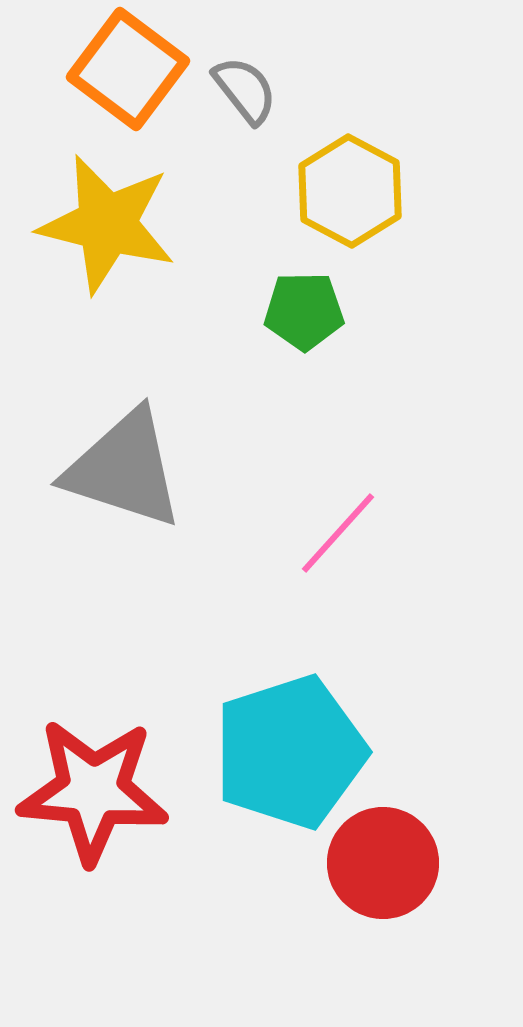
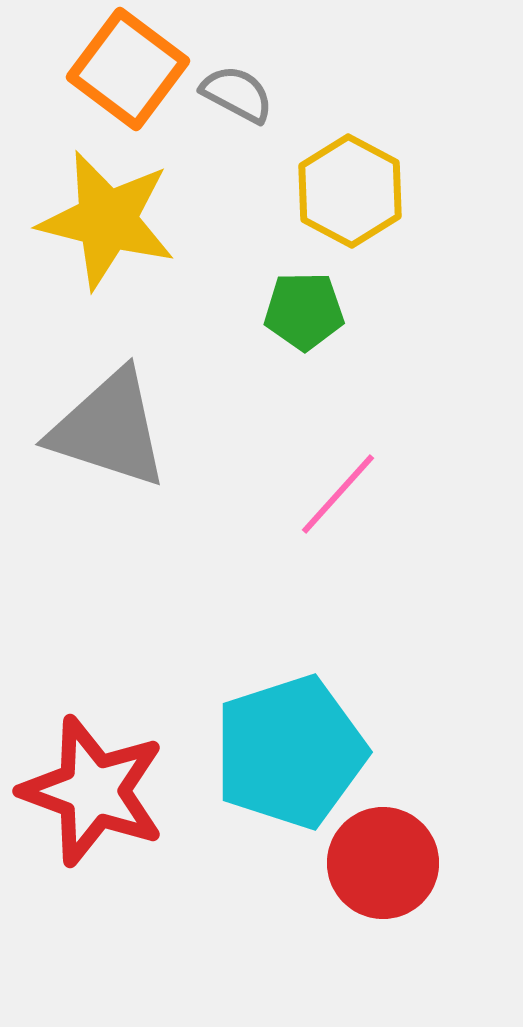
gray semicircle: moved 8 px left, 4 px down; rotated 24 degrees counterclockwise
yellow star: moved 4 px up
gray triangle: moved 15 px left, 40 px up
pink line: moved 39 px up
red star: rotated 15 degrees clockwise
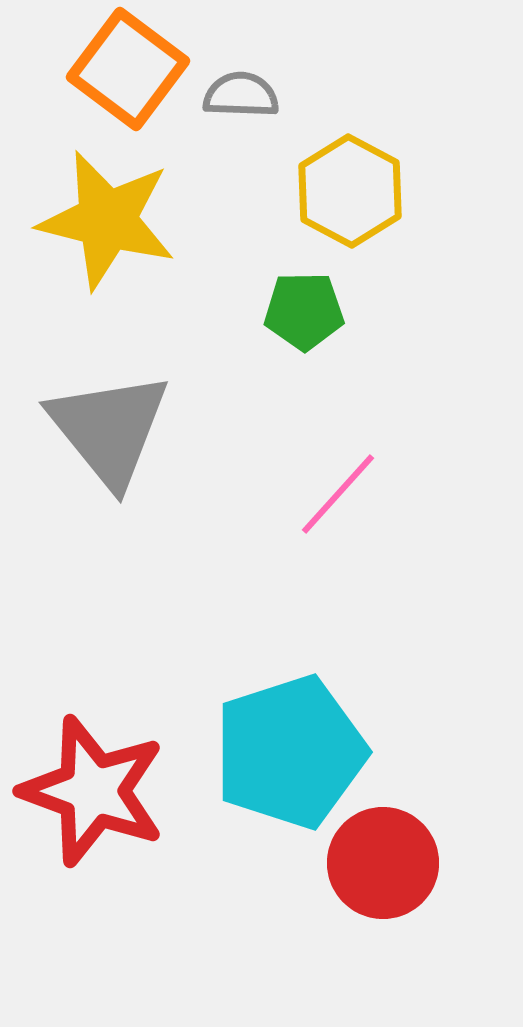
gray semicircle: moved 4 px right, 1 px down; rotated 26 degrees counterclockwise
gray triangle: rotated 33 degrees clockwise
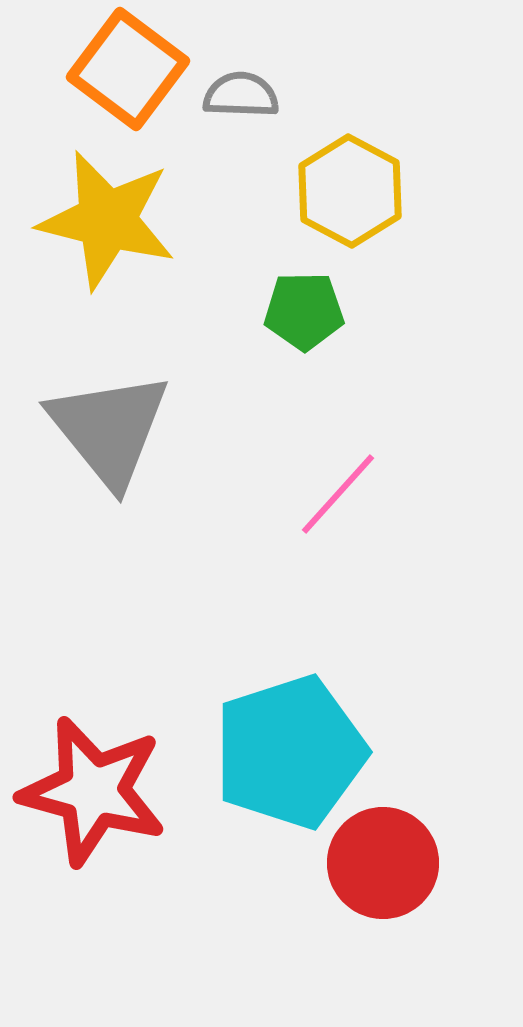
red star: rotated 5 degrees counterclockwise
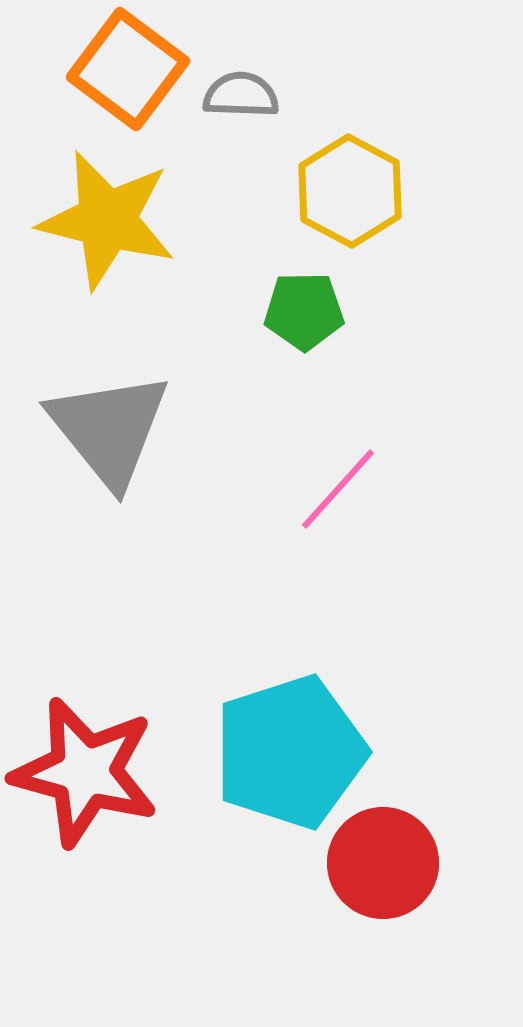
pink line: moved 5 px up
red star: moved 8 px left, 19 px up
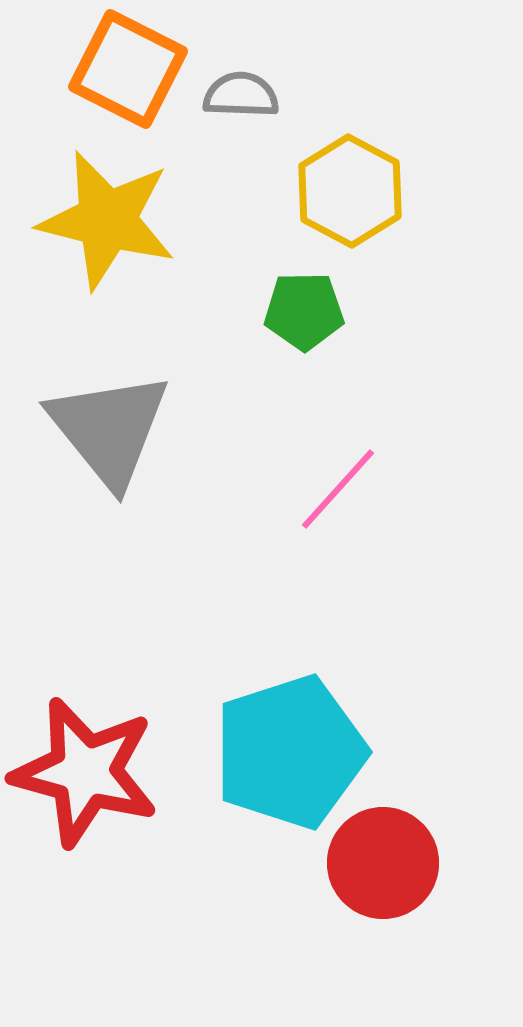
orange square: rotated 10 degrees counterclockwise
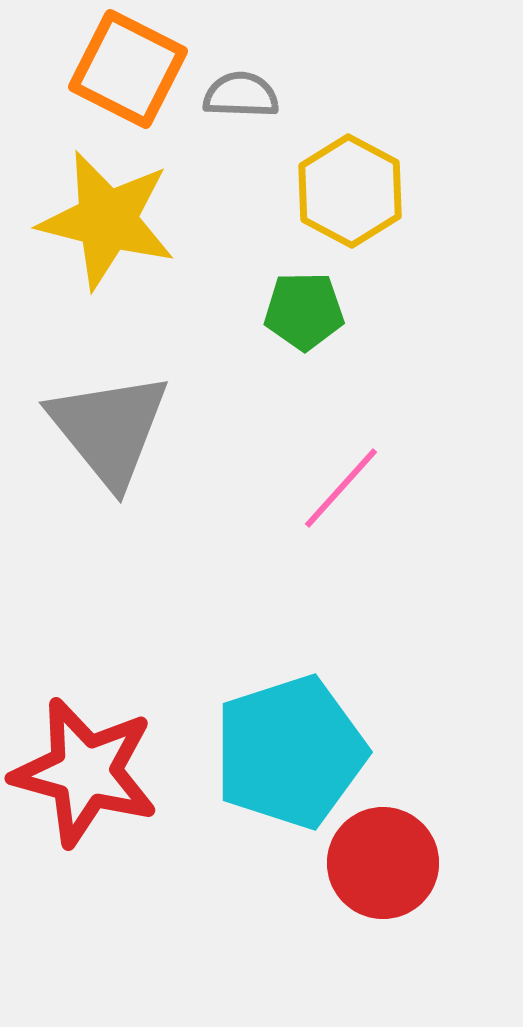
pink line: moved 3 px right, 1 px up
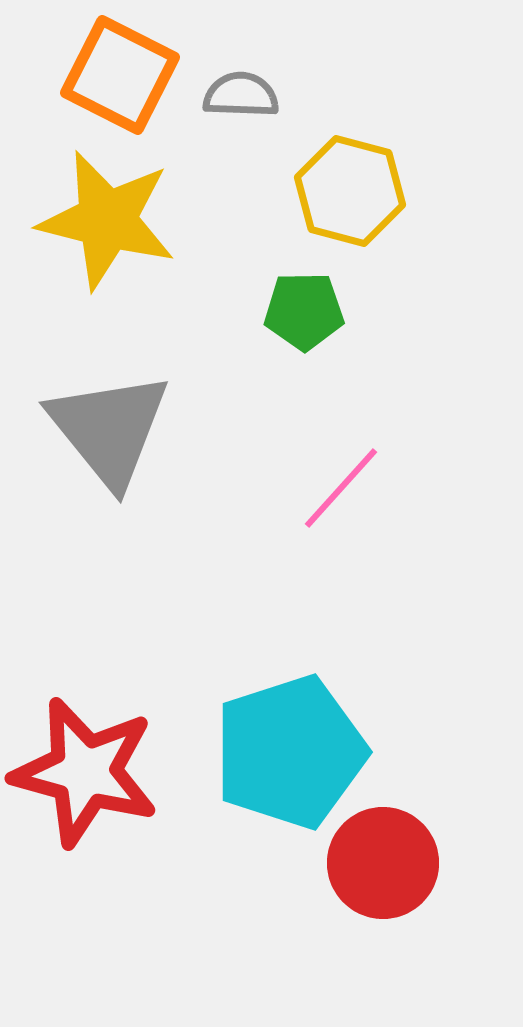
orange square: moved 8 px left, 6 px down
yellow hexagon: rotated 13 degrees counterclockwise
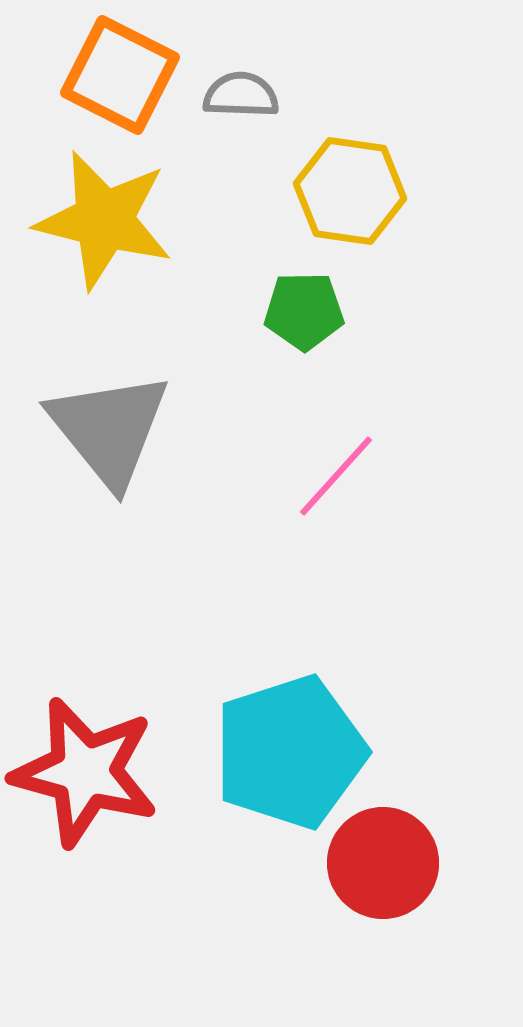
yellow hexagon: rotated 7 degrees counterclockwise
yellow star: moved 3 px left
pink line: moved 5 px left, 12 px up
